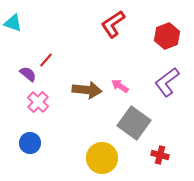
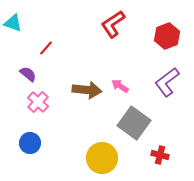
red line: moved 12 px up
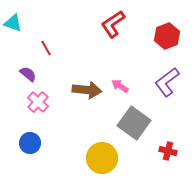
red line: rotated 70 degrees counterclockwise
red cross: moved 8 px right, 4 px up
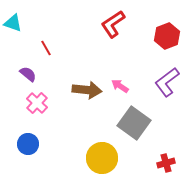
pink cross: moved 1 px left, 1 px down
blue circle: moved 2 px left, 1 px down
red cross: moved 2 px left, 12 px down; rotated 30 degrees counterclockwise
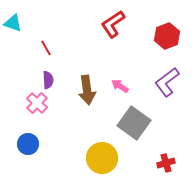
purple semicircle: moved 20 px right, 6 px down; rotated 48 degrees clockwise
brown arrow: rotated 76 degrees clockwise
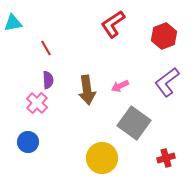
cyan triangle: rotated 30 degrees counterclockwise
red hexagon: moved 3 px left
pink arrow: rotated 60 degrees counterclockwise
blue circle: moved 2 px up
red cross: moved 5 px up
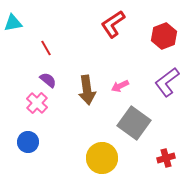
purple semicircle: rotated 48 degrees counterclockwise
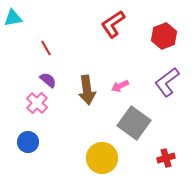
cyan triangle: moved 5 px up
